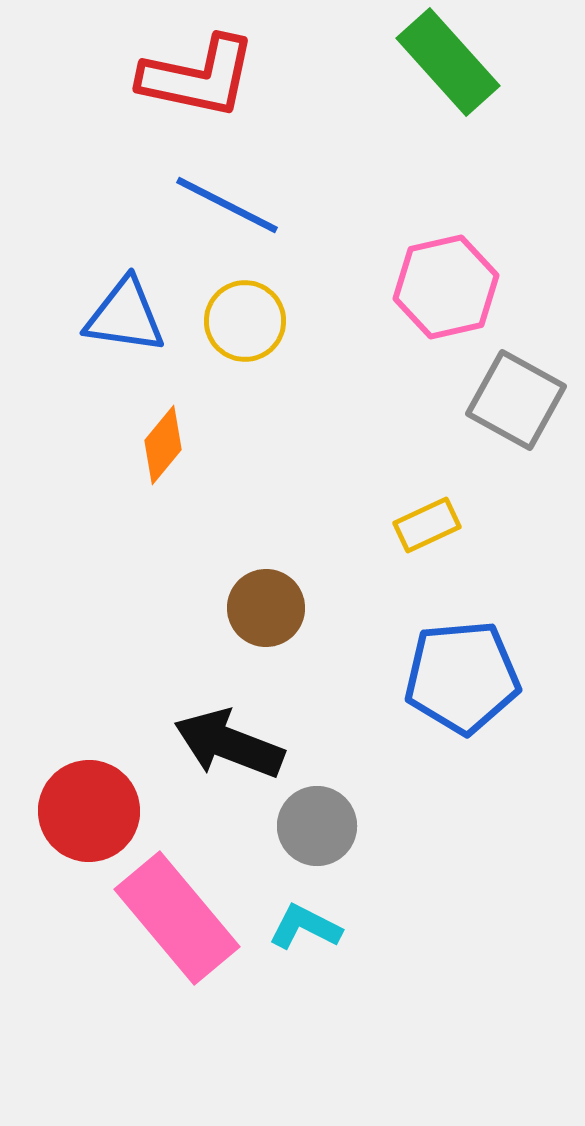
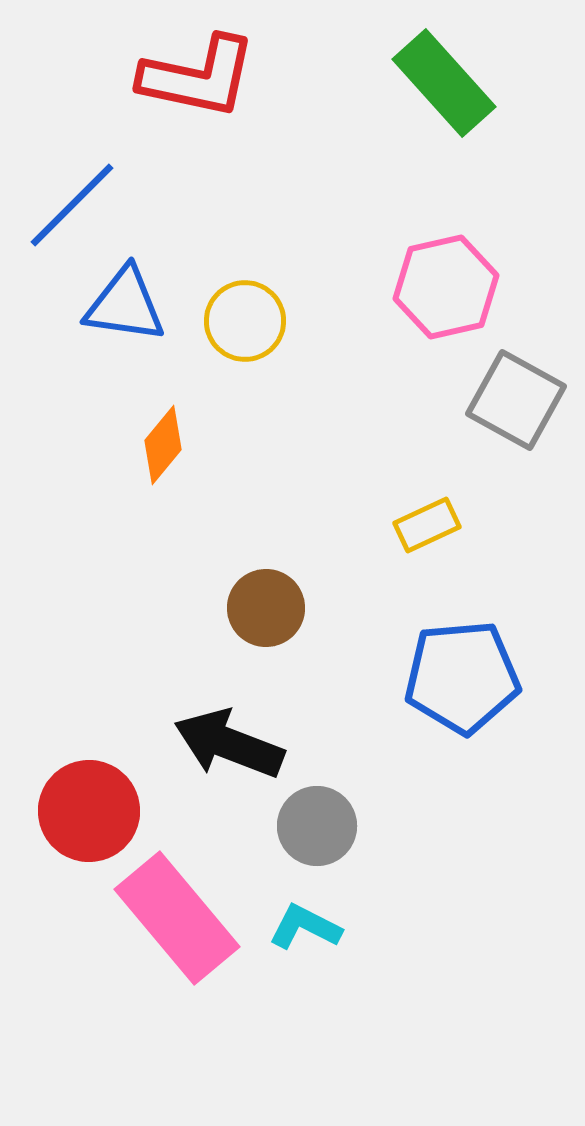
green rectangle: moved 4 px left, 21 px down
blue line: moved 155 px left; rotated 72 degrees counterclockwise
blue triangle: moved 11 px up
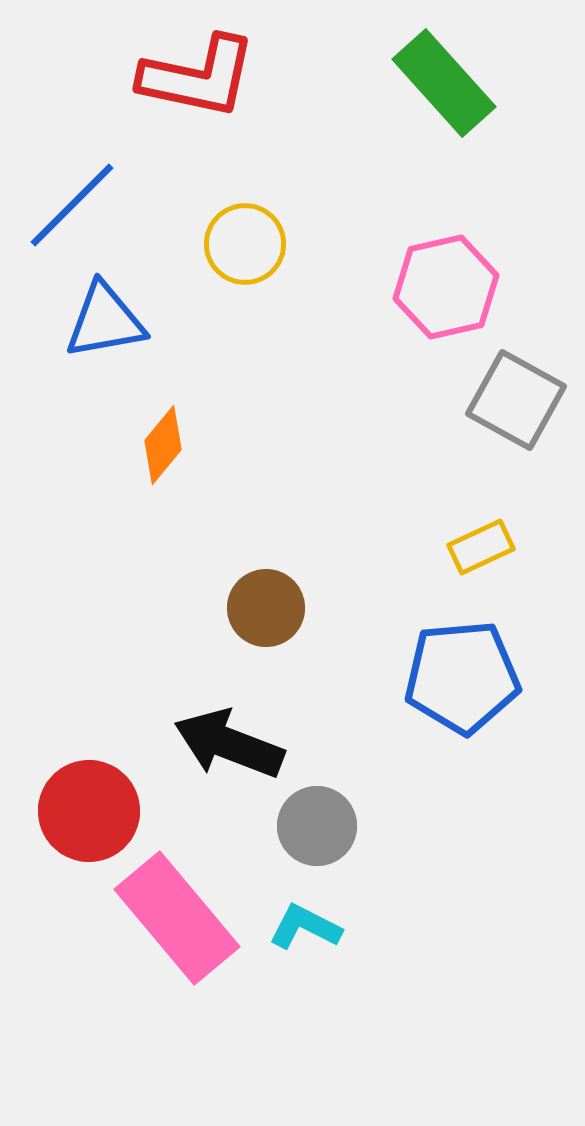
blue triangle: moved 20 px left, 16 px down; rotated 18 degrees counterclockwise
yellow circle: moved 77 px up
yellow rectangle: moved 54 px right, 22 px down
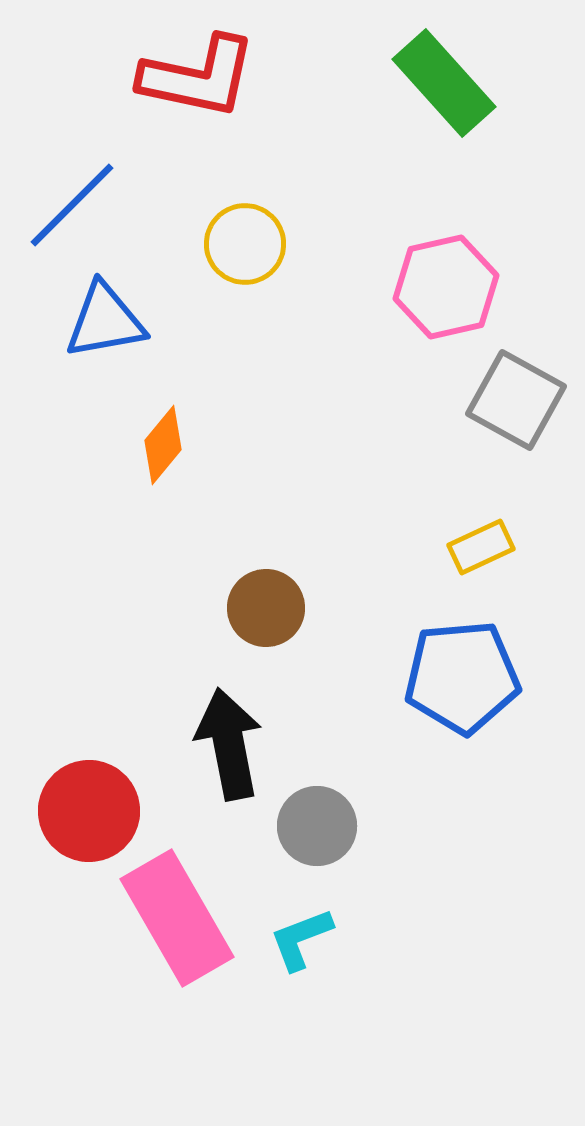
black arrow: rotated 58 degrees clockwise
pink rectangle: rotated 10 degrees clockwise
cyan L-shape: moved 4 px left, 12 px down; rotated 48 degrees counterclockwise
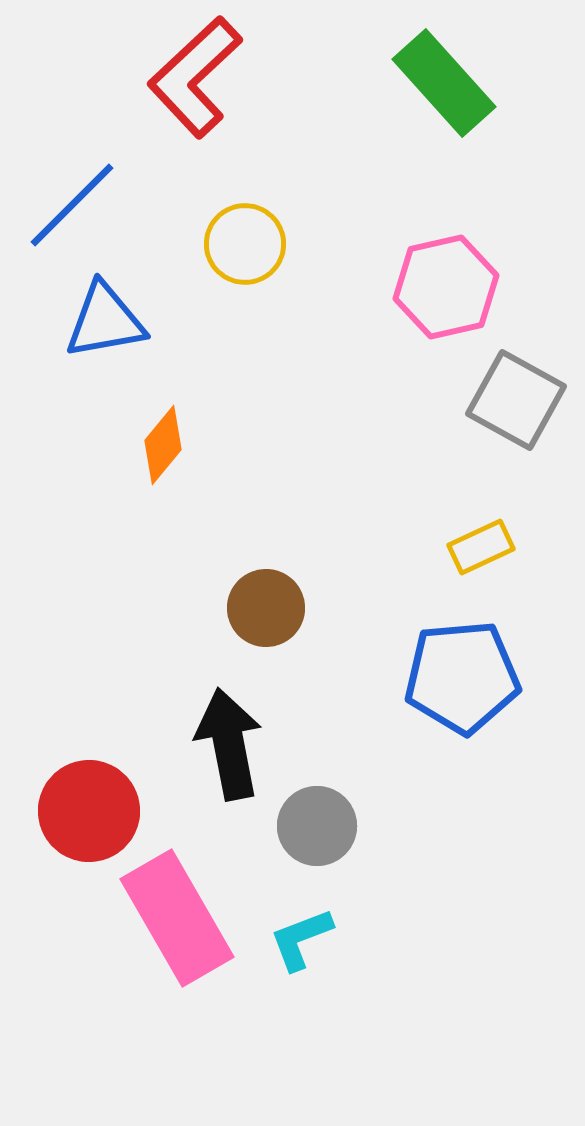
red L-shape: moved 3 px left; rotated 125 degrees clockwise
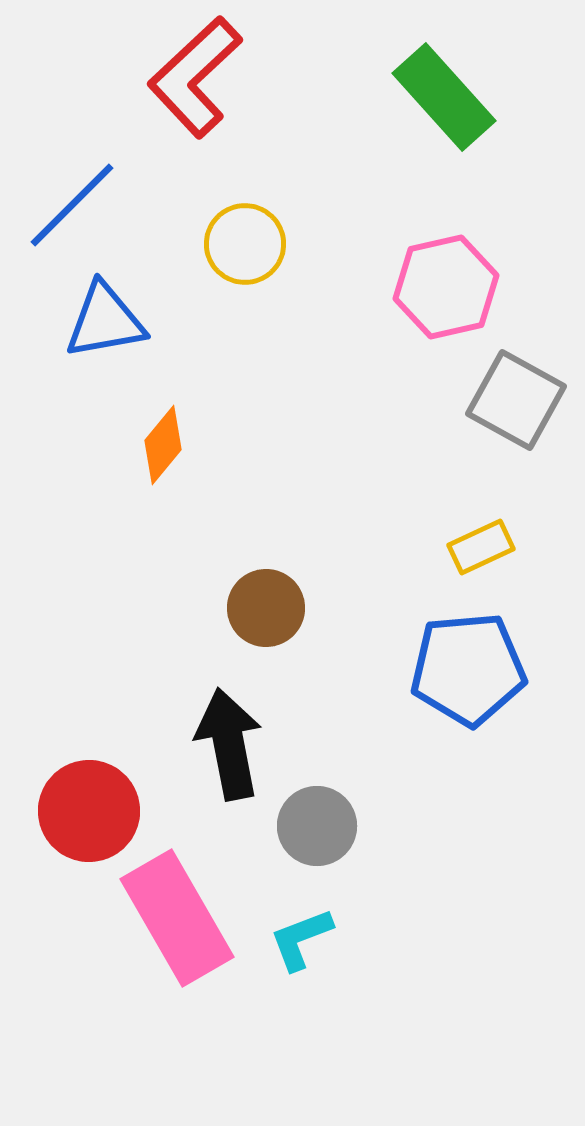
green rectangle: moved 14 px down
blue pentagon: moved 6 px right, 8 px up
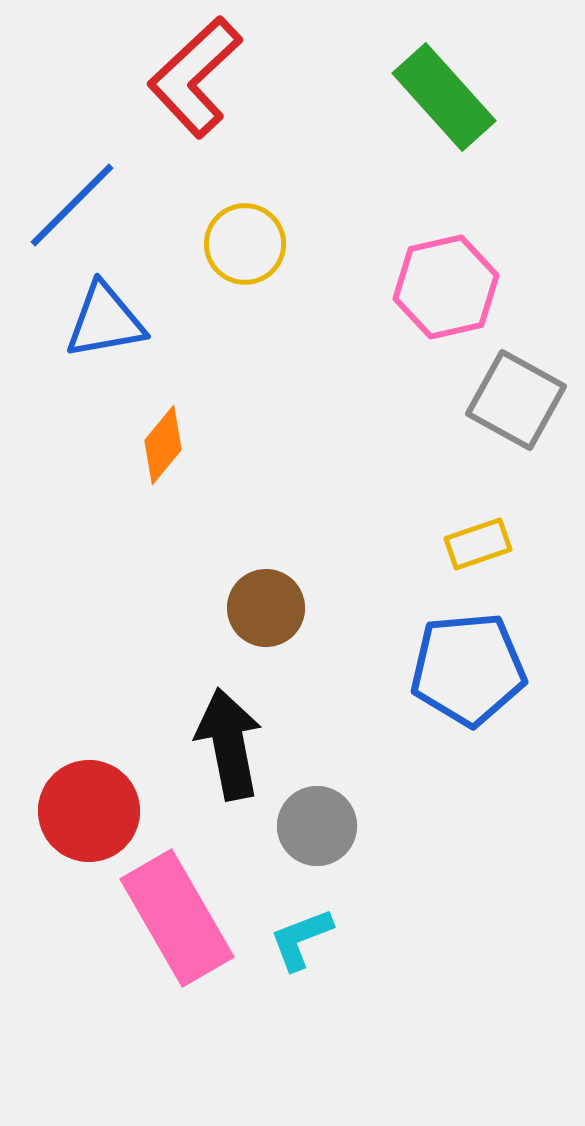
yellow rectangle: moved 3 px left, 3 px up; rotated 6 degrees clockwise
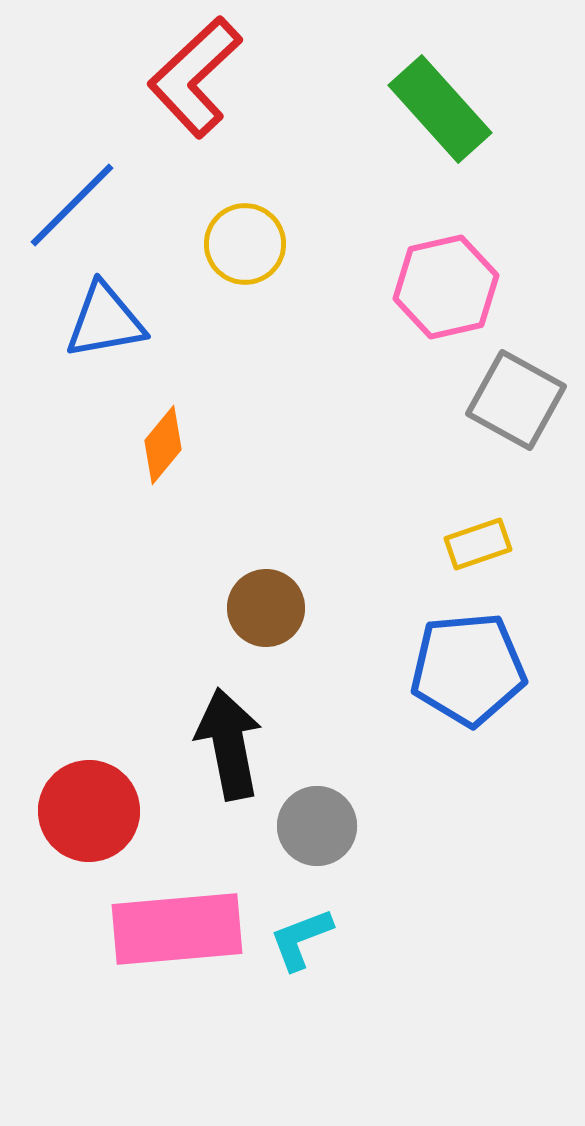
green rectangle: moved 4 px left, 12 px down
pink rectangle: moved 11 px down; rotated 65 degrees counterclockwise
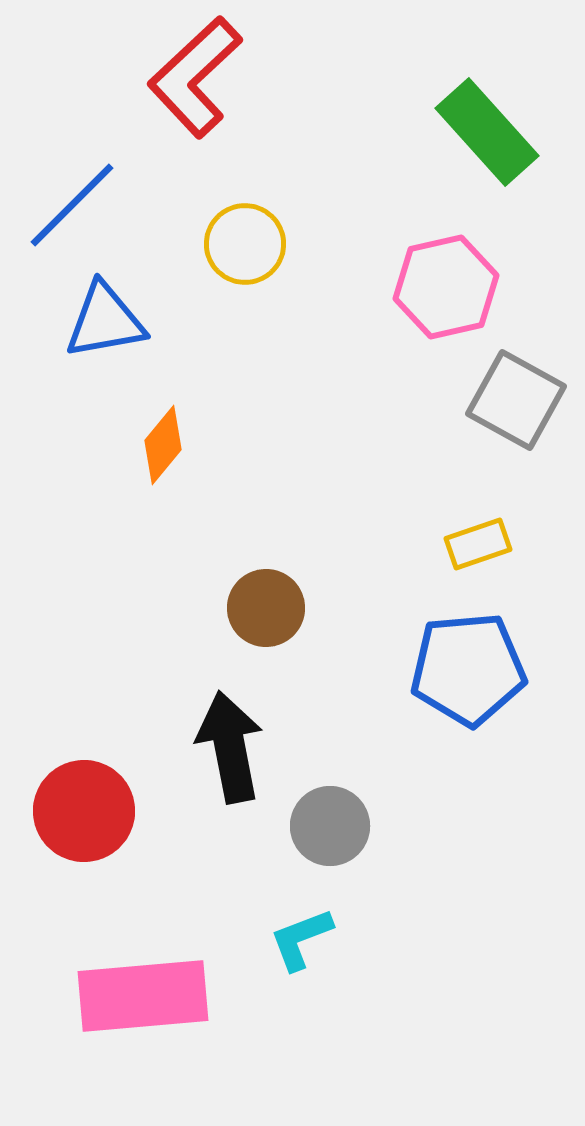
green rectangle: moved 47 px right, 23 px down
black arrow: moved 1 px right, 3 px down
red circle: moved 5 px left
gray circle: moved 13 px right
pink rectangle: moved 34 px left, 67 px down
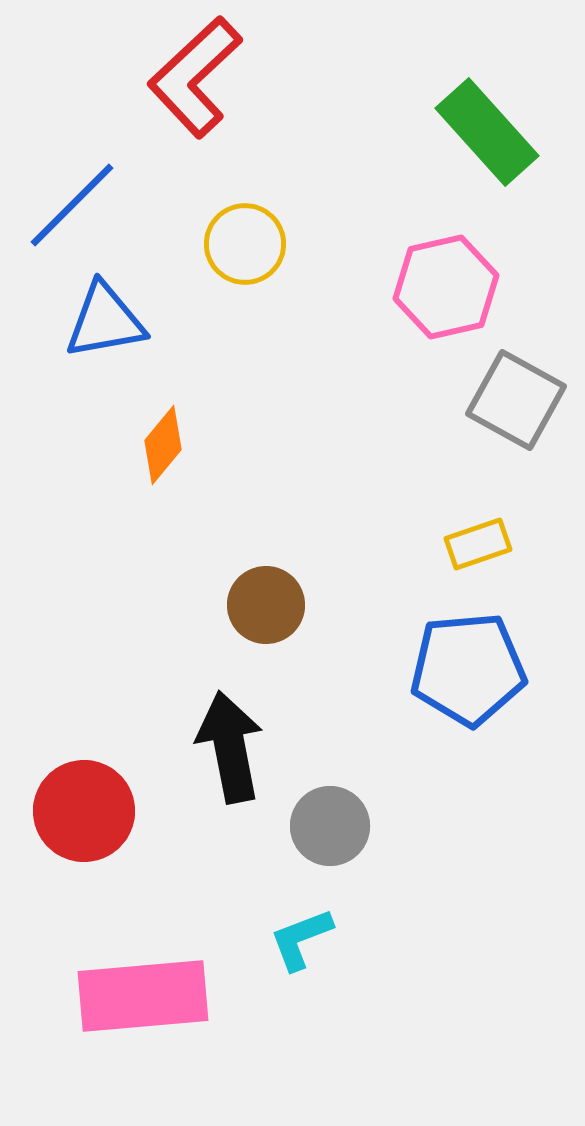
brown circle: moved 3 px up
